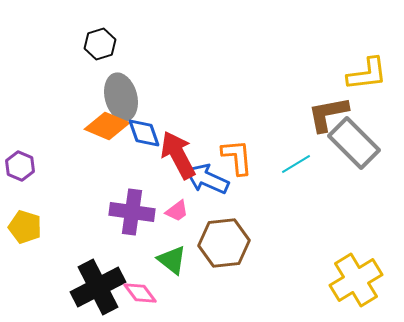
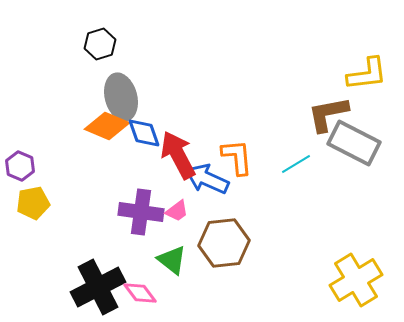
gray rectangle: rotated 18 degrees counterclockwise
purple cross: moved 9 px right
yellow pentagon: moved 8 px right, 24 px up; rotated 28 degrees counterclockwise
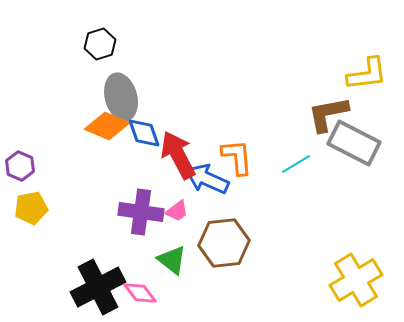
yellow pentagon: moved 2 px left, 5 px down
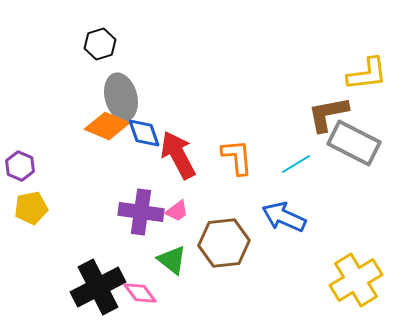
blue arrow: moved 77 px right, 38 px down
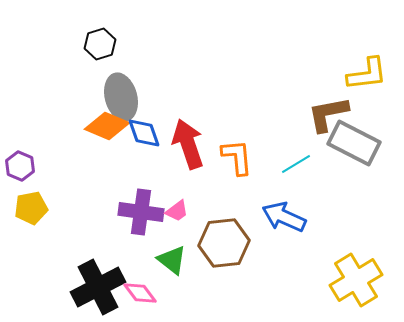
red arrow: moved 10 px right, 11 px up; rotated 9 degrees clockwise
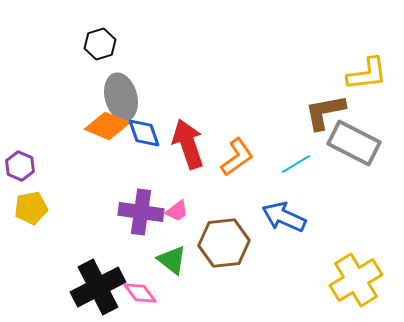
brown L-shape: moved 3 px left, 2 px up
orange L-shape: rotated 60 degrees clockwise
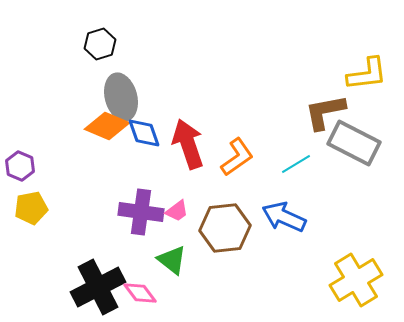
brown hexagon: moved 1 px right, 15 px up
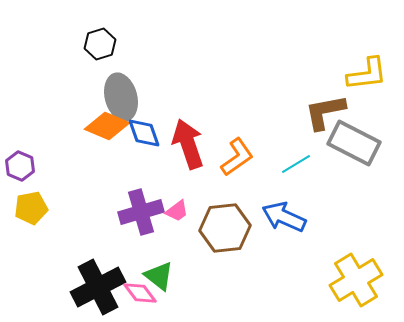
purple cross: rotated 24 degrees counterclockwise
green triangle: moved 13 px left, 16 px down
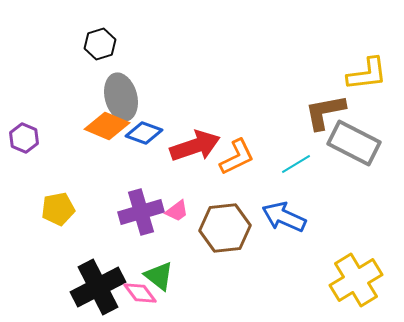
blue diamond: rotated 51 degrees counterclockwise
red arrow: moved 7 px right, 2 px down; rotated 90 degrees clockwise
orange L-shape: rotated 9 degrees clockwise
purple hexagon: moved 4 px right, 28 px up
yellow pentagon: moved 27 px right, 1 px down
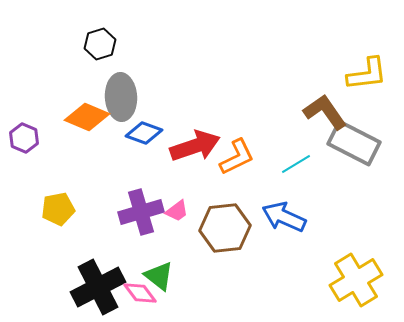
gray ellipse: rotated 12 degrees clockwise
brown L-shape: rotated 66 degrees clockwise
orange diamond: moved 20 px left, 9 px up
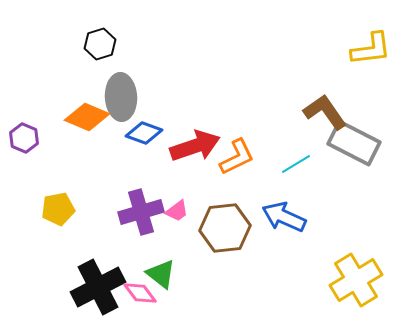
yellow L-shape: moved 4 px right, 25 px up
green triangle: moved 2 px right, 2 px up
